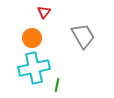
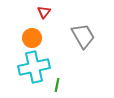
cyan cross: moved 1 px up
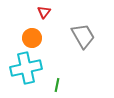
cyan cross: moved 8 px left, 1 px down
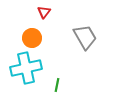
gray trapezoid: moved 2 px right, 1 px down
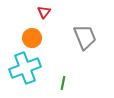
gray trapezoid: rotated 8 degrees clockwise
cyan cross: moved 1 px left; rotated 8 degrees counterclockwise
green line: moved 6 px right, 2 px up
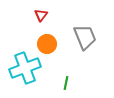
red triangle: moved 3 px left, 3 px down
orange circle: moved 15 px right, 6 px down
green line: moved 3 px right
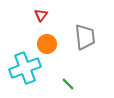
gray trapezoid: rotated 16 degrees clockwise
green line: moved 2 px right, 1 px down; rotated 56 degrees counterclockwise
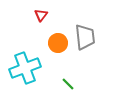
orange circle: moved 11 px right, 1 px up
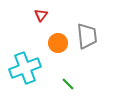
gray trapezoid: moved 2 px right, 1 px up
